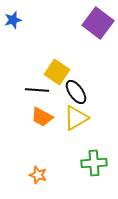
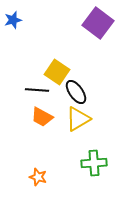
yellow triangle: moved 2 px right, 1 px down
orange star: moved 2 px down
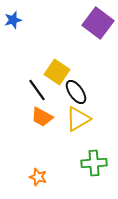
black line: rotated 50 degrees clockwise
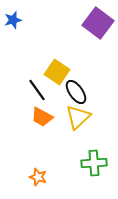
yellow triangle: moved 2 px up; rotated 12 degrees counterclockwise
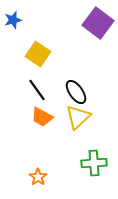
yellow square: moved 19 px left, 18 px up
orange star: rotated 18 degrees clockwise
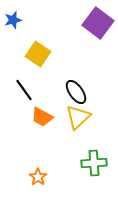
black line: moved 13 px left
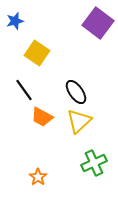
blue star: moved 2 px right, 1 px down
yellow square: moved 1 px left, 1 px up
yellow triangle: moved 1 px right, 4 px down
green cross: rotated 20 degrees counterclockwise
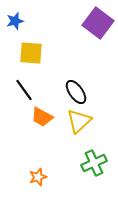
yellow square: moved 6 px left; rotated 30 degrees counterclockwise
orange star: rotated 18 degrees clockwise
